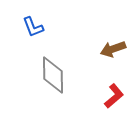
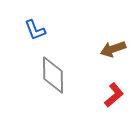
blue L-shape: moved 2 px right, 3 px down
red L-shape: moved 1 px up
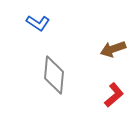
blue L-shape: moved 3 px right, 7 px up; rotated 35 degrees counterclockwise
gray diamond: moved 1 px right; rotated 6 degrees clockwise
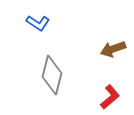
gray diamond: moved 2 px left; rotated 9 degrees clockwise
red L-shape: moved 4 px left, 2 px down
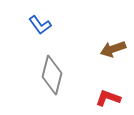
blue L-shape: moved 2 px right, 2 px down; rotated 20 degrees clockwise
red L-shape: moved 2 px left, 1 px down; rotated 120 degrees counterclockwise
